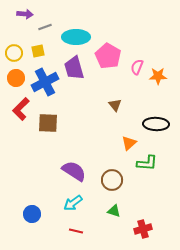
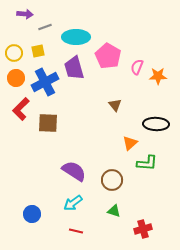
orange triangle: moved 1 px right
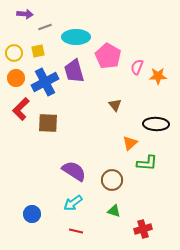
purple trapezoid: moved 3 px down
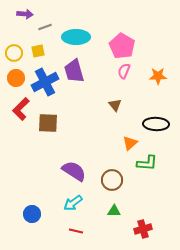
pink pentagon: moved 14 px right, 10 px up
pink semicircle: moved 13 px left, 4 px down
green triangle: rotated 16 degrees counterclockwise
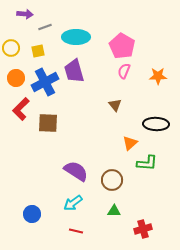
yellow circle: moved 3 px left, 5 px up
purple semicircle: moved 2 px right
